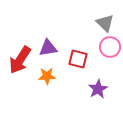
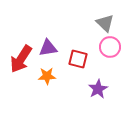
red arrow: moved 1 px right, 1 px up
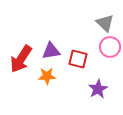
purple triangle: moved 3 px right, 3 px down
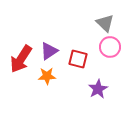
purple triangle: moved 2 px left; rotated 24 degrees counterclockwise
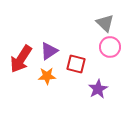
red square: moved 2 px left, 5 px down
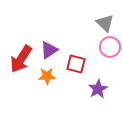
purple triangle: moved 1 px up
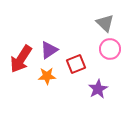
pink circle: moved 2 px down
red square: rotated 36 degrees counterclockwise
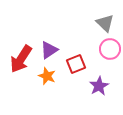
orange star: rotated 24 degrees clockwise
purple star: moved 1 px right, 3 px up
